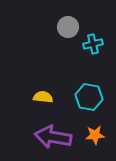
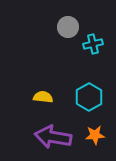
cyan hexagon: rotated 20 degrees clockwise
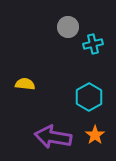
yellow semicircle: moved 18 px left, 13 px up
orange star: rotated 30 degrees counterclockwise
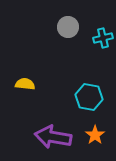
cyan cross: moved 10 px right, 6 px up
cyan hexagon: rotated 20 degrees counterclockwise
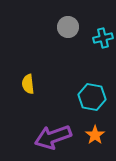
yellow semicircle: moved 3 px right; rotated 102 degrees counterclockwise
cyan hexagon: moved 3 px right
purple arrow: rotated 30 degrees counterclockwise
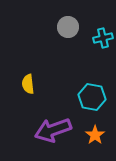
purple arrow: moved 7 px up
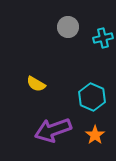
yellow semicircle: moved 8 px right; rotated 54 degrees counterclockwise
cyan hexagon: rotated 12 degrees clockwise
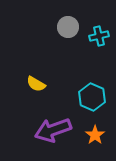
cyan cross: moved 4 px left, 2 px up
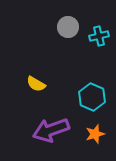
purple arrow: moved 2 px left
orange star: moved 1 px up; rotated 18 degrees clockwise
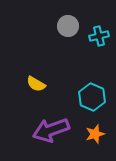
gray circle: moved 1 px up
